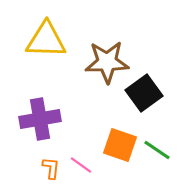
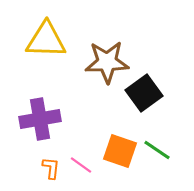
orange square: moved 6 px down
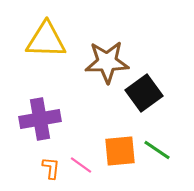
orange square: rotated 24 degrees counterclockwise
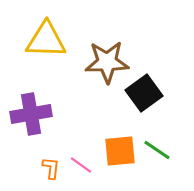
purple cross: moved 9 px left, 5 px up
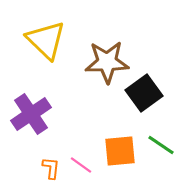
yellow triangle: rotated 42 degrees clockwise
purple cross: rotated 24 degrees counterclockwise
green line: moved 4 px right, 5 px up
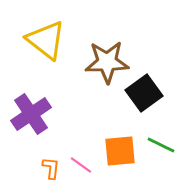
yellow triangle: rotated 6 degrees counterclockwise
green line: rotated 8 degrees counterclockwise
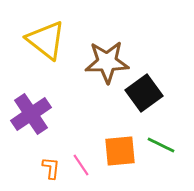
pink line: rotated 20 degrees clockwise
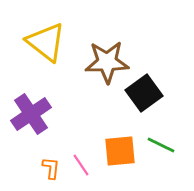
yellow triangle: moved 2 px down
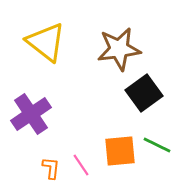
brown star: moved 12 px right, 13 px up; rotated 6 degrees counterclockwise
green line: moved 4 px left
